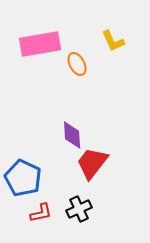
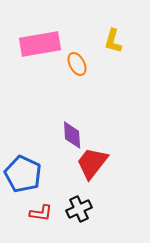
yellow L-shape: rotated 40 degrees clockwise
blue pentagon: moved 4 px up
red L-shape: rotated 20 degrees clockwise
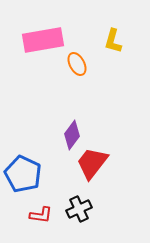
pink rectangle: moved 3 px right, 4 px up
purple diamond: rotated 40 degrees clockwise
red L-shape: moved 2 px down
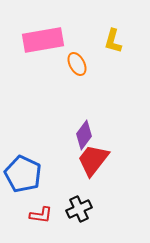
purple diamond: moved 12 px right
red trapezoid: moved 1 px right, 3 px up
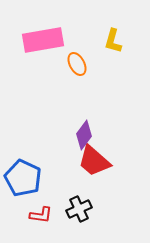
red trapezoid: moved 1 px right, 1 px down; rotated 87 degrees counterclockwise
blue pentagon: moved 4 px down
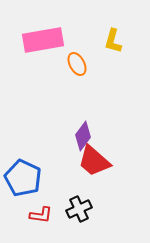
purple diamond: moved 1 px left, 1 px down
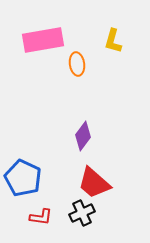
orange ellipse: rotated 20 degrees clockwise
red trapezoid: moved 22 px down
black cross: moved 3 px right, 4 px down
red L-shape: moved 2 px down
